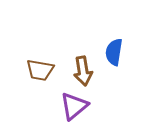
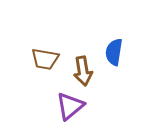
brown trapezoid: moved 5 px right, 11 px up
purple triangle: moved 4 px left
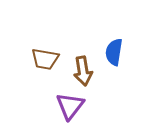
purple triangle: rotated 12 degrees counterclockwise
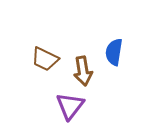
brown trapezoid: rotated 16 degrees clockwise
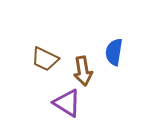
purple triangle: moved 3 px left, 3 px up; rotated 36 degrees counterclockwise
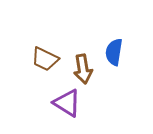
brown arrow: moved 2 px up
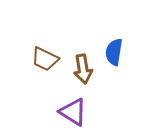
purple triangle: moved 6 px right, 9 px down
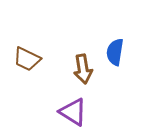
blue semicircle: moved 1 px right
brown trapezoid: moved 18 px left
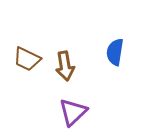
brown arrow: moved 18 px left, 3 px up
purple triangle: rotated 44 degrees clockwise
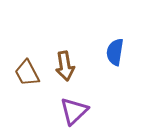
brown trapezoid: moved 14 px down; rotated 36 degrees clockwise
purple triangle: moved 1 px right, 1 px up
